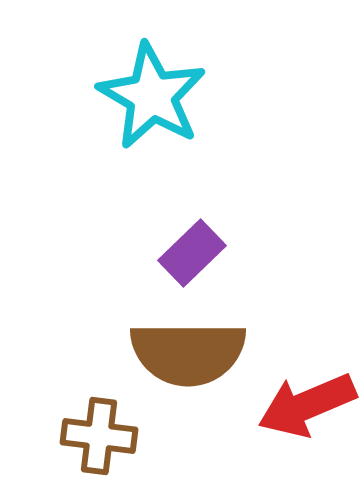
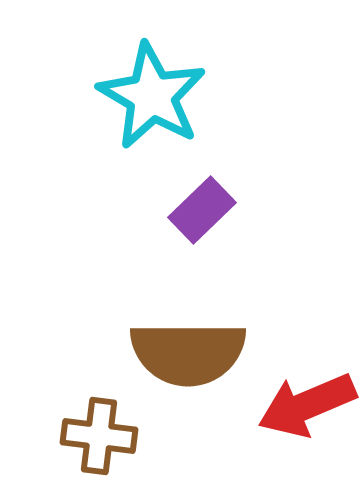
purple rectangle: moved 10 px right, 43 px up
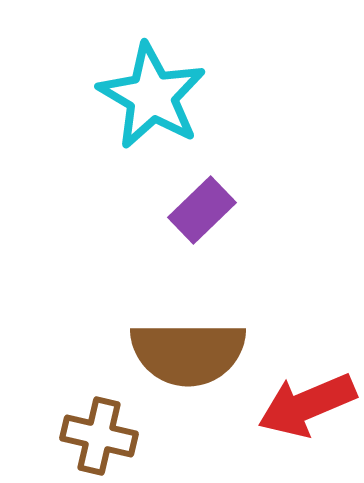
brown cross: rotated 6 degrees clockwise
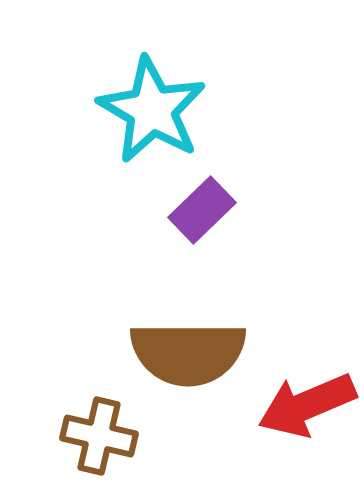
cyan star: moved 14 px down
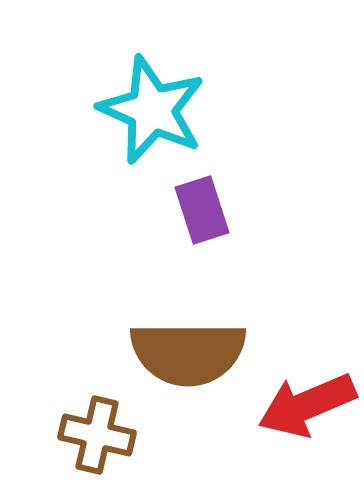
cyan star: rotated 6 degrees counterclockwise
purple rectangle: rotated 64 degrees counterclockwise
brown cross: moved 2 px left, 1 px up
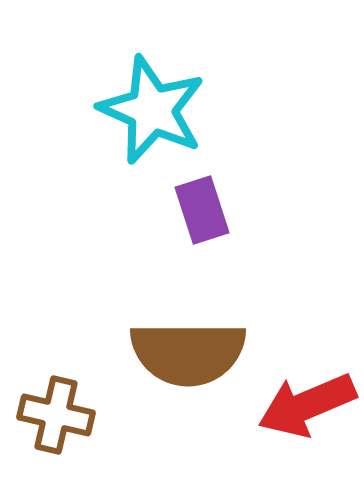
brown cross: moved 41 px left, 20 px up
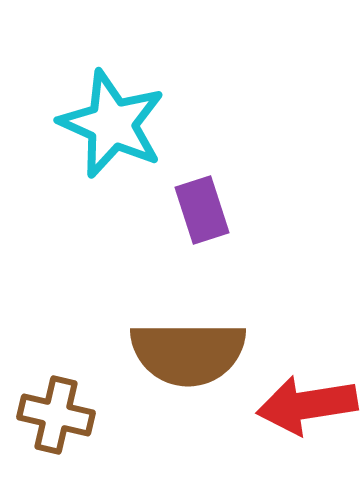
cyan star: moved 40 px left, 14 px down
red arrow: rotated 14 degrees clockwise
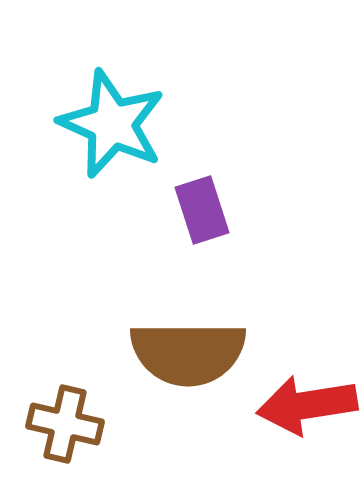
brown cross: moved 9 px right, 9 px down
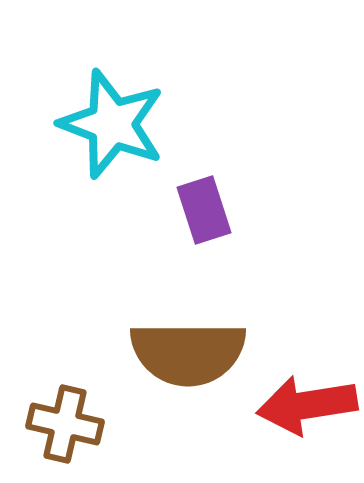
cyan star: rotated 3 degrees counterclockwise
purple rectangle: moved 2 px right
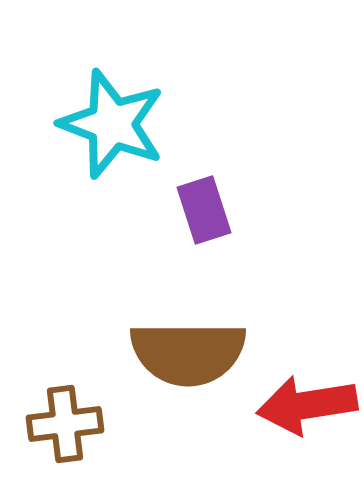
brown cross: rotated 20 degrees counterclockwise
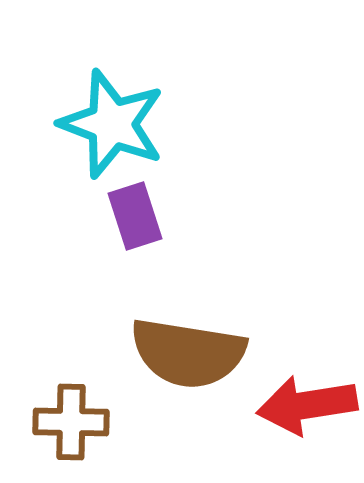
purple rectangle: moved 69 px left, 6 px down
brown semicircle: rotated 9 degrees clockwise
brown cross: moved 6 px right, 2 px up; rotated 8 degrees clockwise
